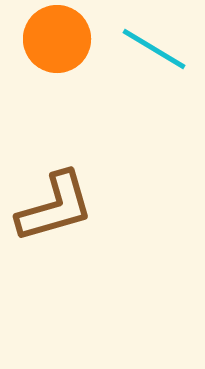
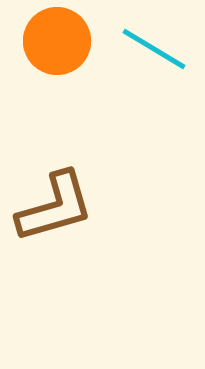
orange circle: moved 2 px down
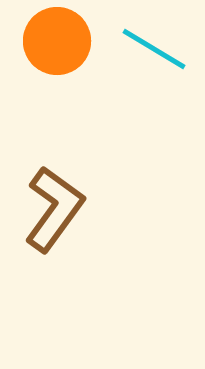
brown L-shape: moved 1 px left, 2 px down; rotated 38 degrees counterclockwise
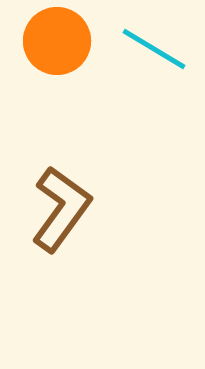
brown L-shape: moved 7 px right
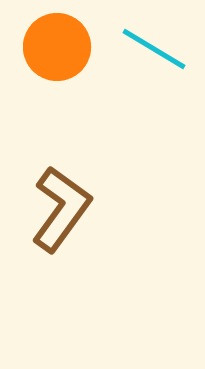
orange circle: moved 6 px down
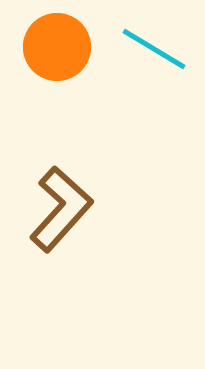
brown L-shape: rotated 6 degrees clockwise
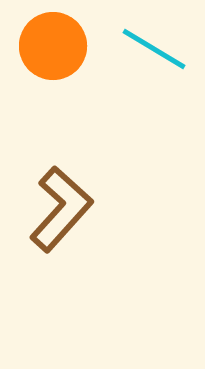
orange circle: moved 4 px left, 1 px up
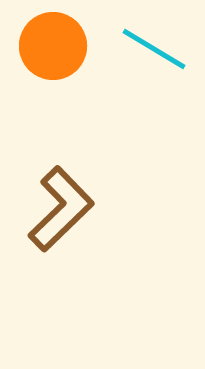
brown L-shape: rotated 4 degrees clockwise
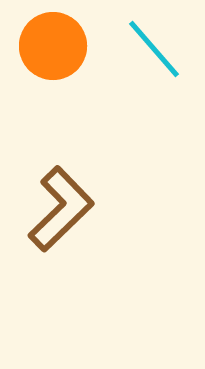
cyan line: rotated 18 degrees clockwise
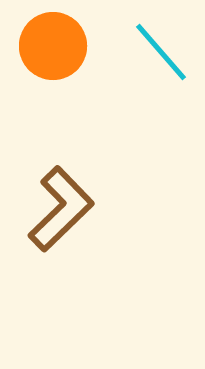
cyan line: moved 7 px right, 3 px down
